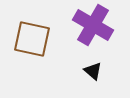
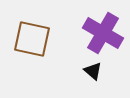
purple cross: moved 10 px right, 8 px down
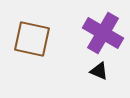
black triangle: moved 6 px right; rotated 18 degrees counterclockwise
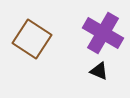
brown square: rotated 21 degrees clockwise
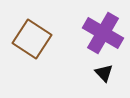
black triangle: moved 5 px right, 2 px down; rotated 24 degrees clockwise
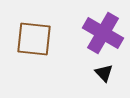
brown square: moved 2 px right; rotated 27 degrees counterclockwise
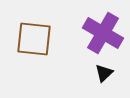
black triangle: rotated 30 degrees clockwise
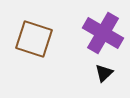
brown square: rotated 12 degrees clockwise
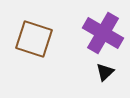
black triangle: moved 1 px right, 1 px up
